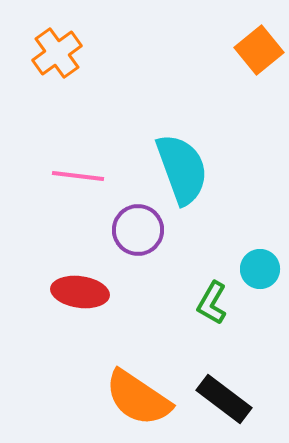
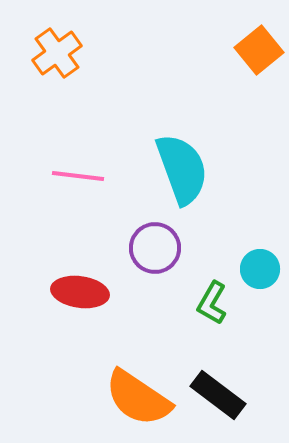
purple circle: moved 17 px right, 18 px down
black rectangle: moved 6 px left, 4 px up
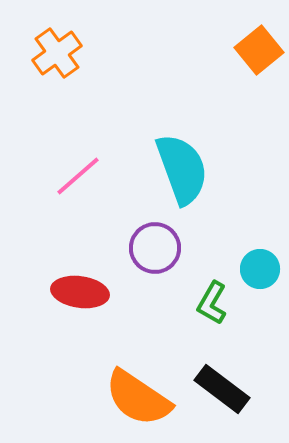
pink line: rotated 48 degrees counterclockwise
black rectangle: moved 4 px right, 6 px up
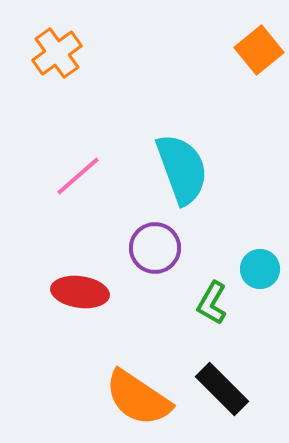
black rectangle: rotated 8 degrees clockwise
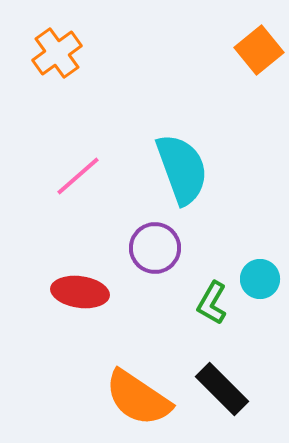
cyan circle: moved 10 px down
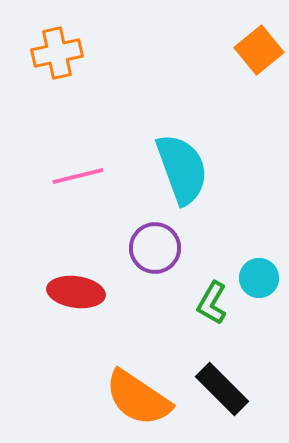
orange cross: rotated 24 degrees clockwise
pink line: rotated 27 degrees clockwise
cyan circle: moved 1 px left, 1 px up
red ellipse: moved 4 px left
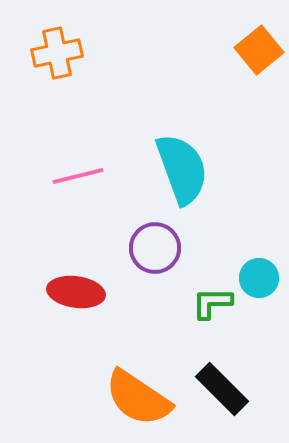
green L-shape: rotated 60 degrees clockwise
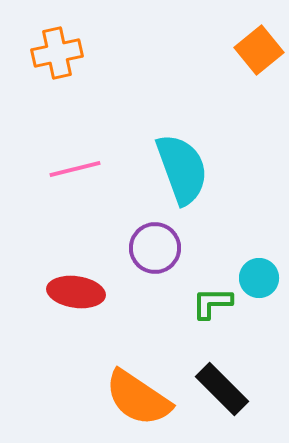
pink line: moved 3 px left, 7 px up
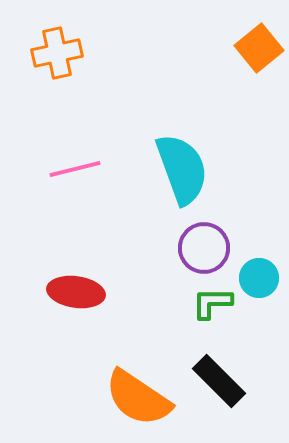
orange square: moved 2 px up
purple circle: moved 49 px right
black rectangle: moved 3 px left, 8 px up
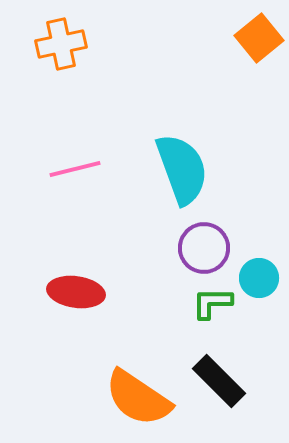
orange square: moved 10 px up
orange cross: moved 4 px right, 9 px up
